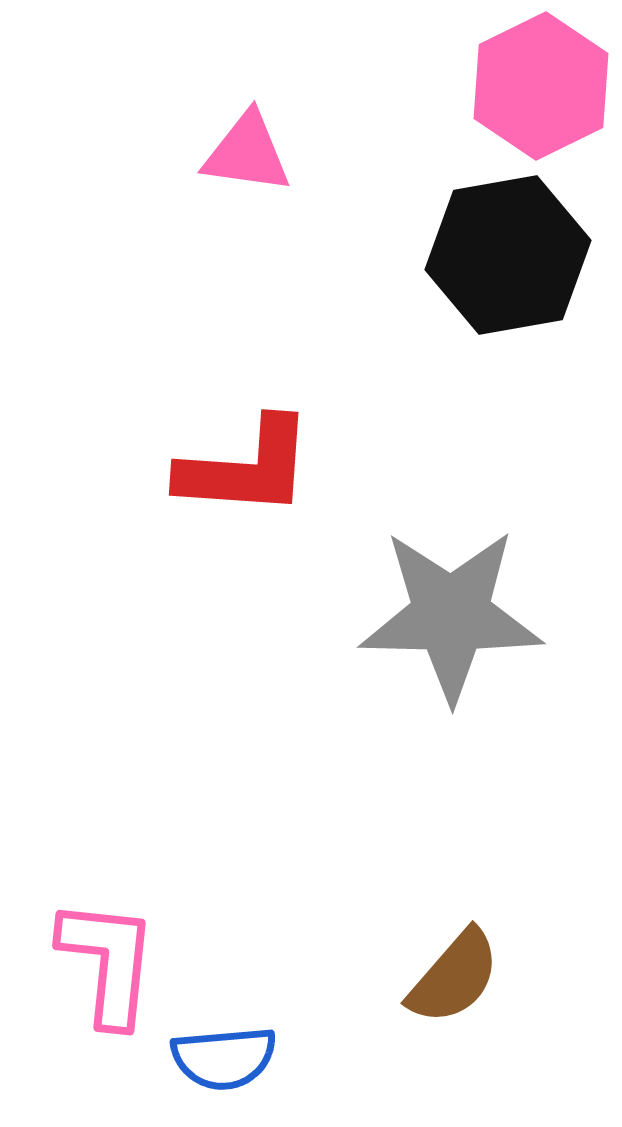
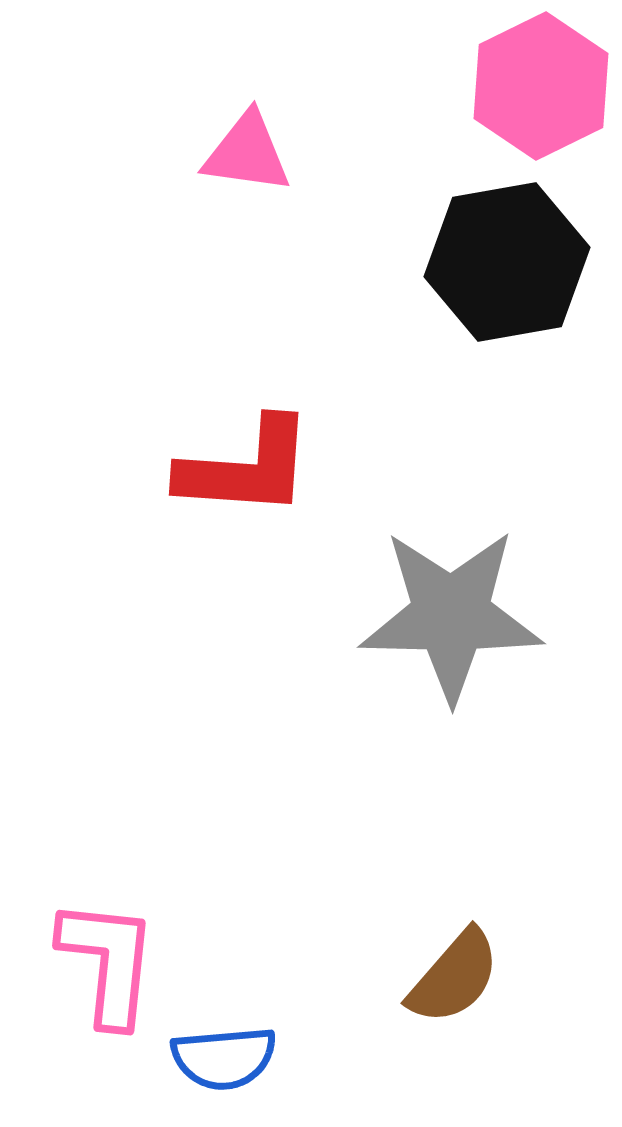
black hexagon: moved 1 px left, 7 px down
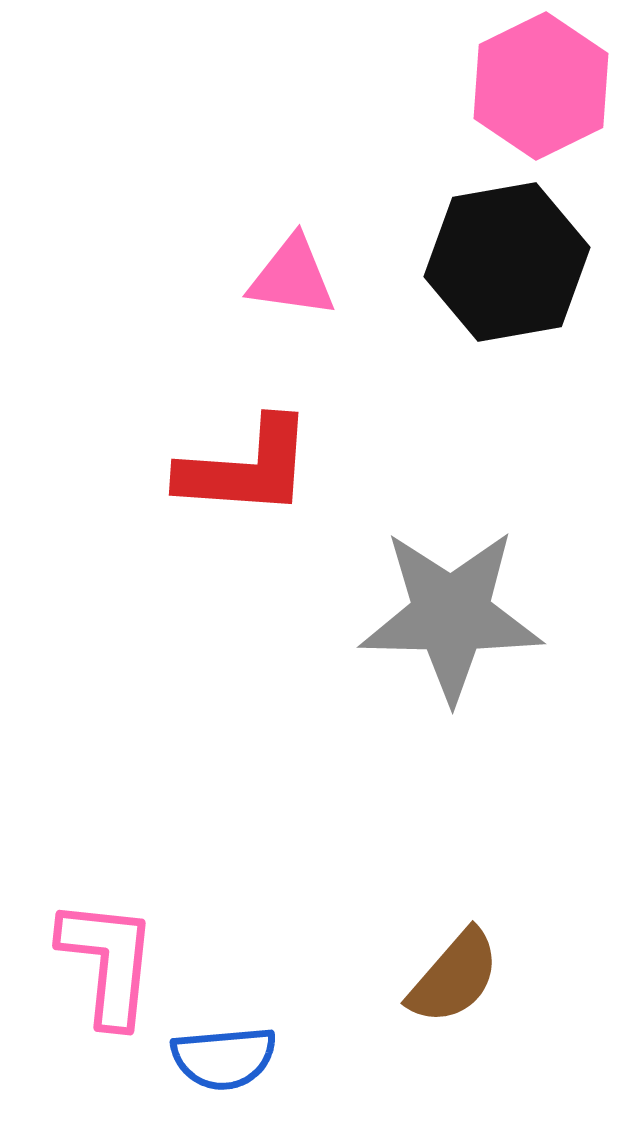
pink triangle: moved 45 px right, 124 px down
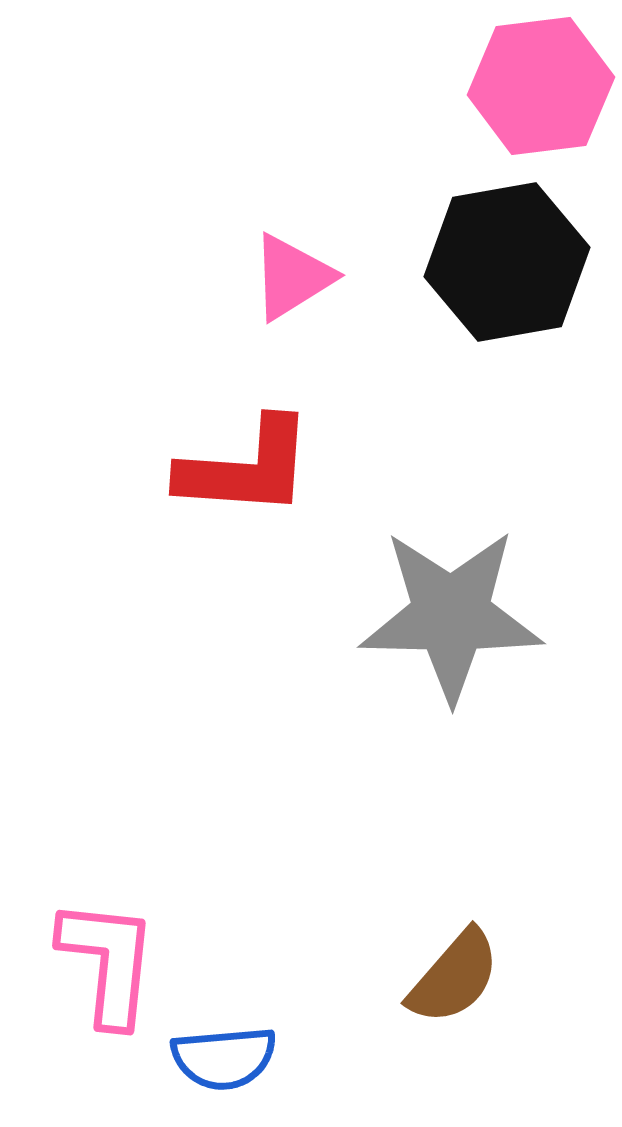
pink hexagon: rotated 19 degrees clockwise
pink triangle: rotated 40 degrees counterclockwise
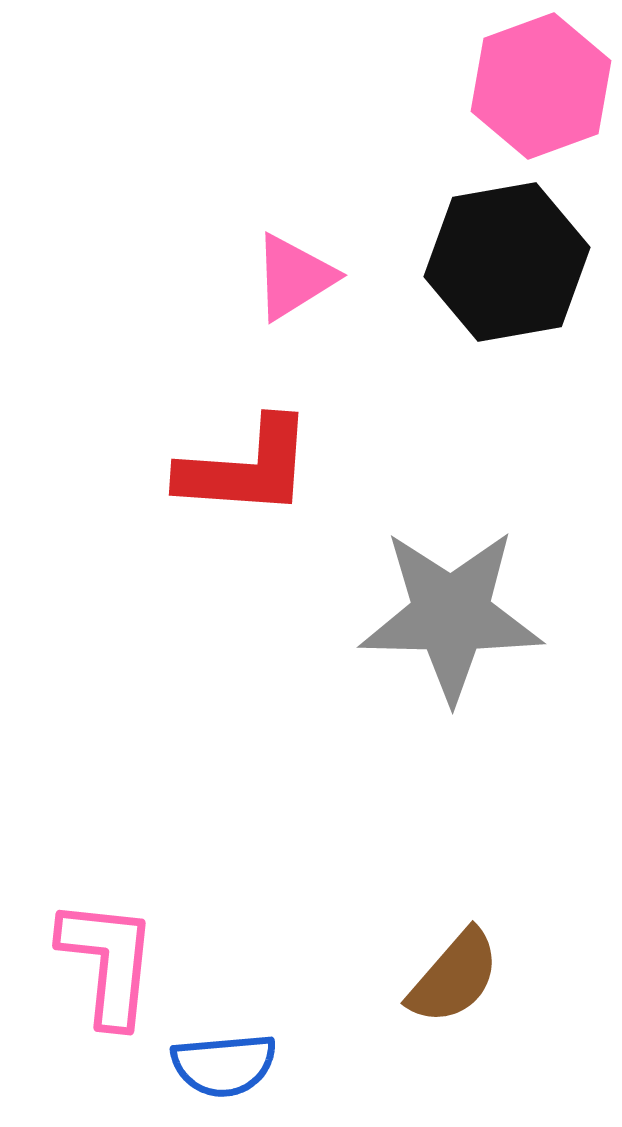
pink hexagon: rotated 13 degrees counterclockwise
pink triangle: moved 2 px right
blue semicircle: moved 7 px down
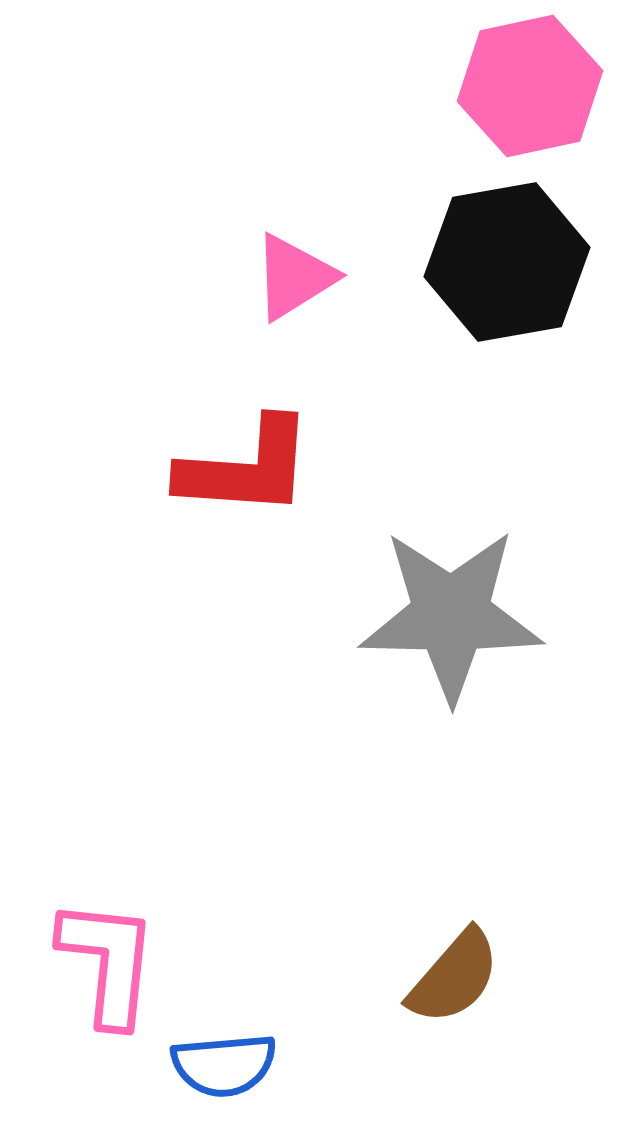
pink hexagon: moved 11 px left; rotated 8 degrees clockwise
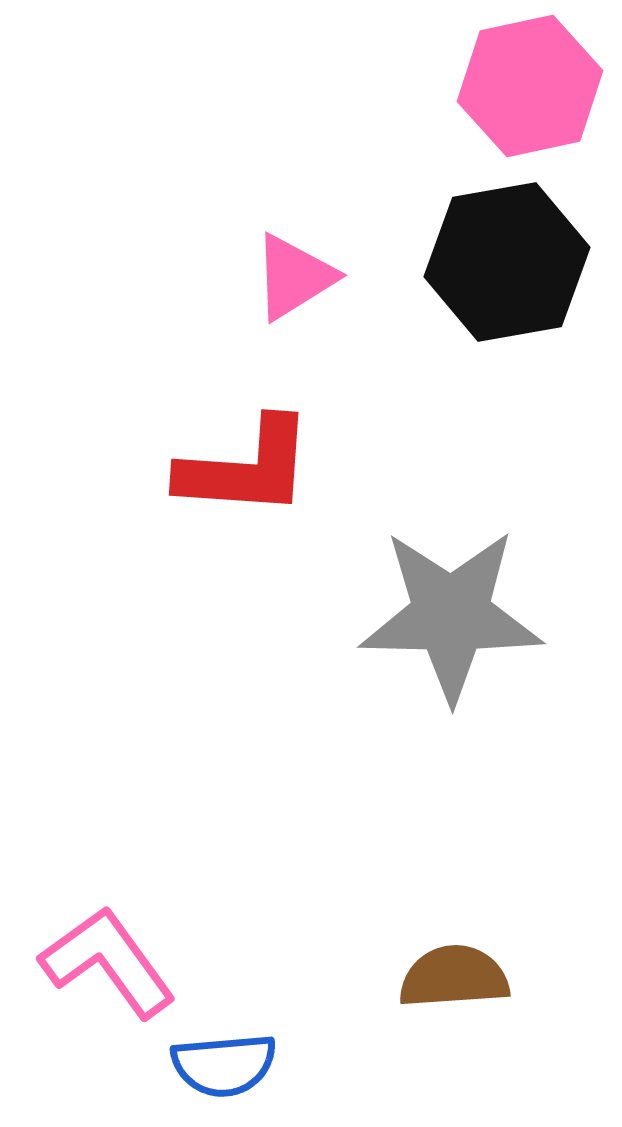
pink L-shape: rotated 42 degrees counterclockwise
brown semicircle: rotated 135 degrees counterclockwise
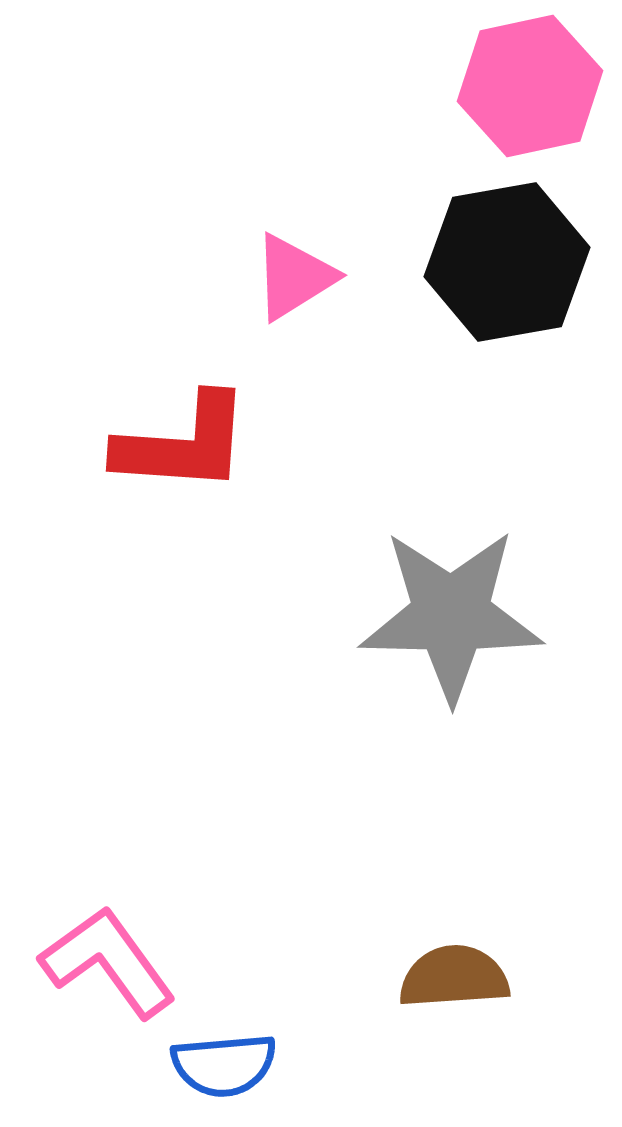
red L-shape: moved 63 px left, 24 px up
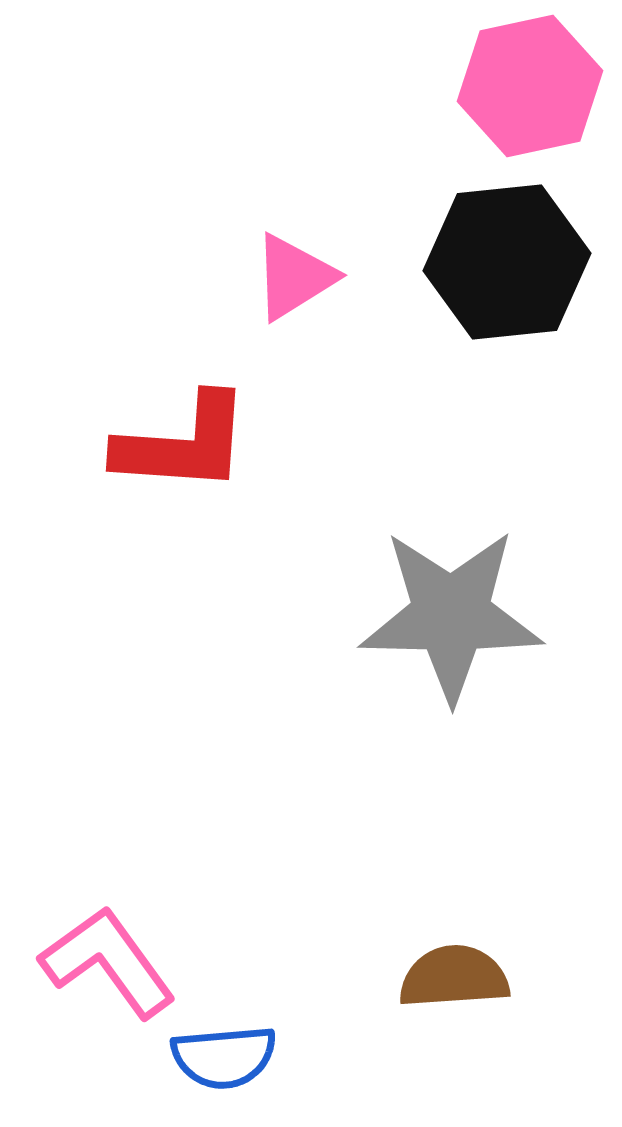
black hexagon: rotated 4 degrees clockwise
blue semicircle: moved 8 px up
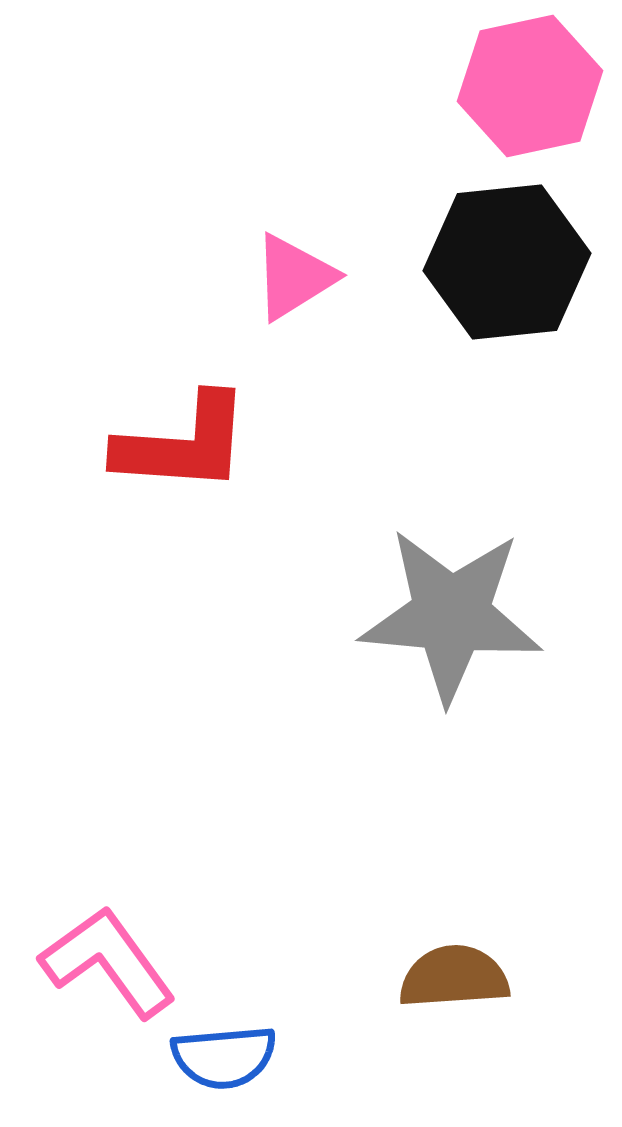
gray star: rotated 4 degrees clockwise
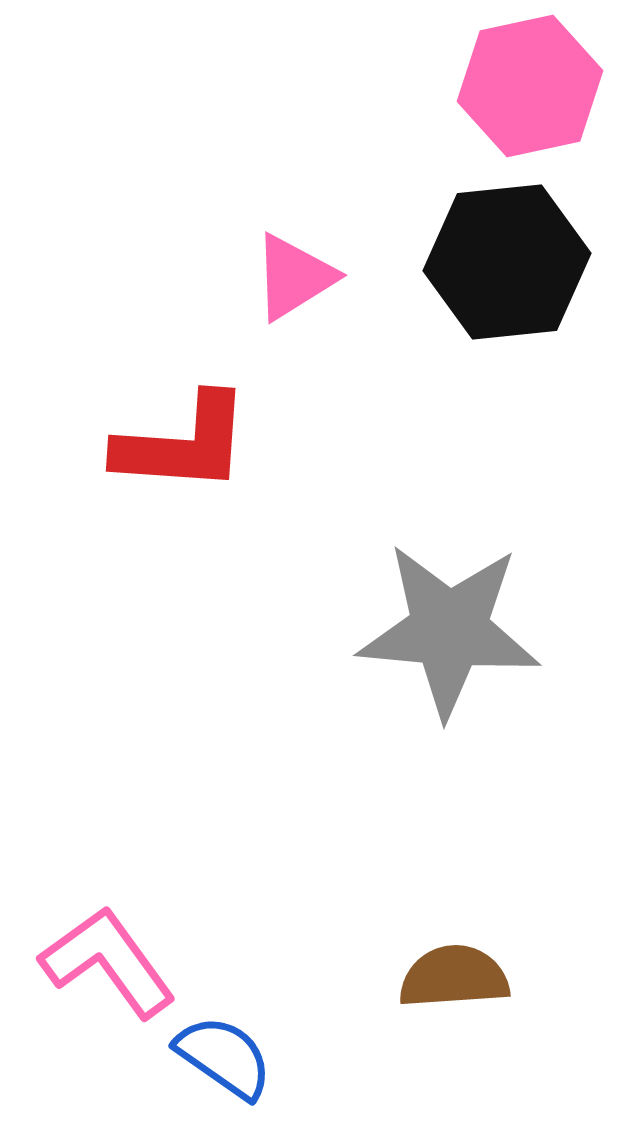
gray star: moved 2 px left, 15 px down
blue semicircle: rotated 140 degrees counterclockwise
